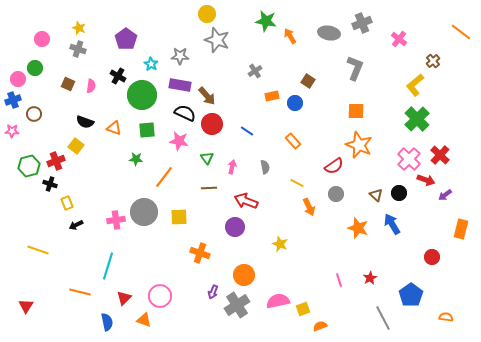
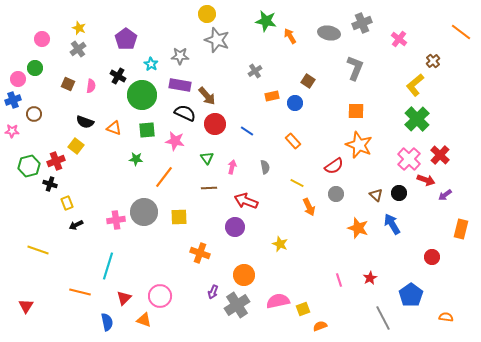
gray cross at (78, 49): rotated 35 degrees clockwise
red circle at (212, 124): moved 3 px right
pink star at (179, 141): moved 4 px left
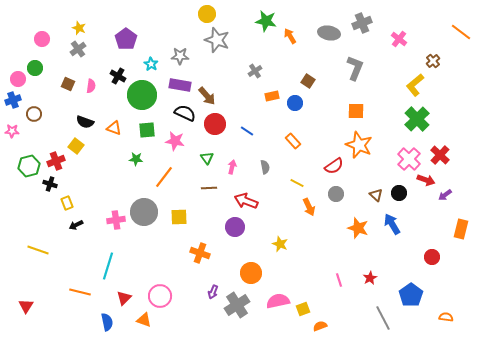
orange circle at (244, 275): moved 7 px right, 2 px up
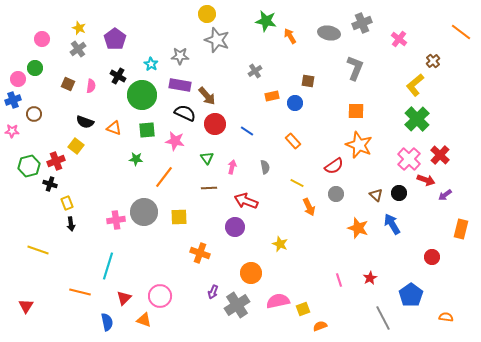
purple pentagon at (126, 39): moved 11 px left
brown square at (308, 81): rotated 24 degrees counterclockwise
black arrow at (76, 225): moved 5 px left, 1 px up; rotated 72 degrees counterclockwise
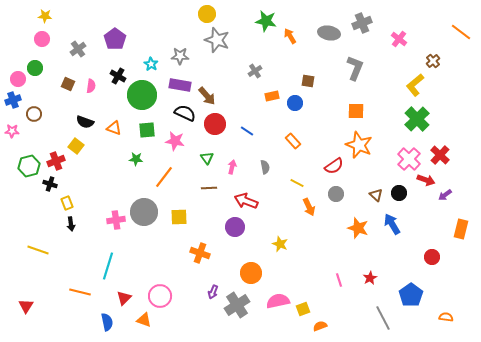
yellow star at (79, 28): moved 34 px left, 12 px up; rotated 16 degrees counterclockwise
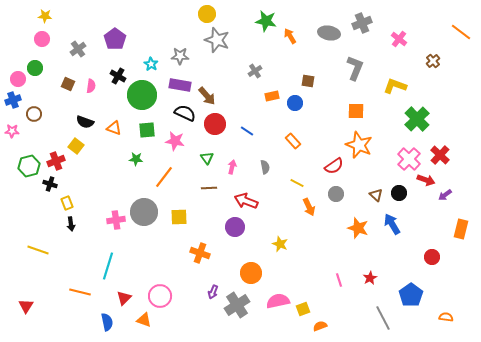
yellow L-shape at (415, 85): moved 20 px left, 1 px down; rotated 60 degrees clockwise
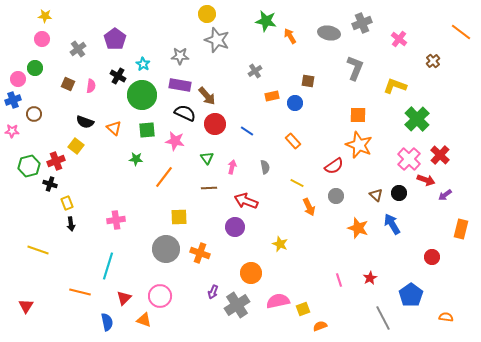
cyan star at (151, 64): moved 8 px left
orange square at (356, 111): moved 2 px right, 4 px down
orange triangle at (114, 128): rotated 21 degrees clockwise
gray circle at (336, 194): moved 2 px down
gray circle at (144, 212): moved 22 px right, 37 px down
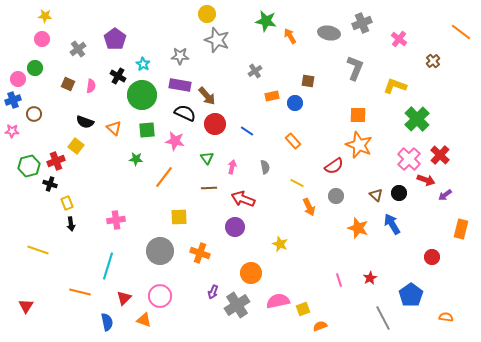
red arrow at (246, 201): moved 3 px left, 2 px up
gray circle at (166, 249): moved 6 px left, 2 px down
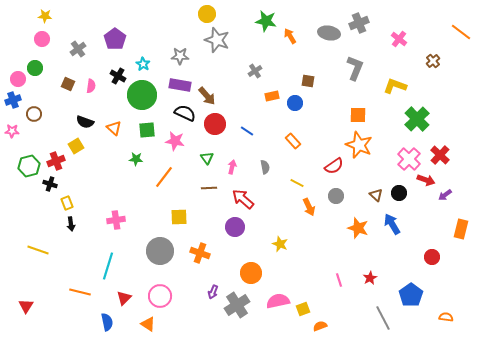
gray cross at (362, 23): moved 3 px left
yellow square at (76, 146): rotated 21 degrees clockwise
red arrow at (243, 199): rotated 20 degrees clockwise
orange triangle at (144, 320): moved 4 px right, 4 px down; rotated 14 degrees clockwise
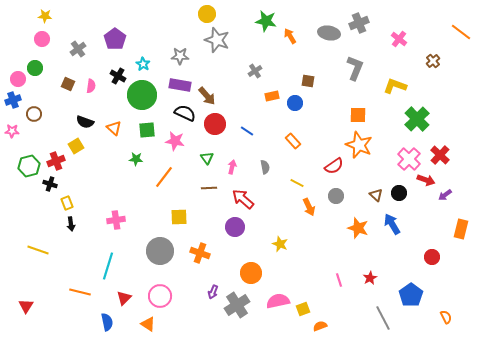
orange semicircle at (446, 317): rotated 56 degrees clockwise
